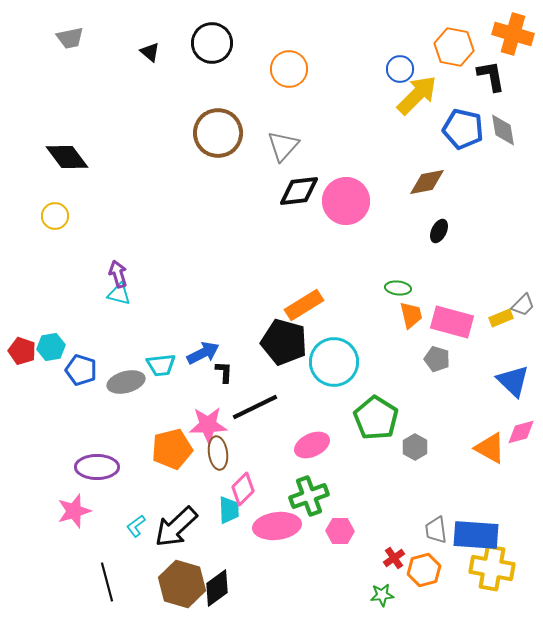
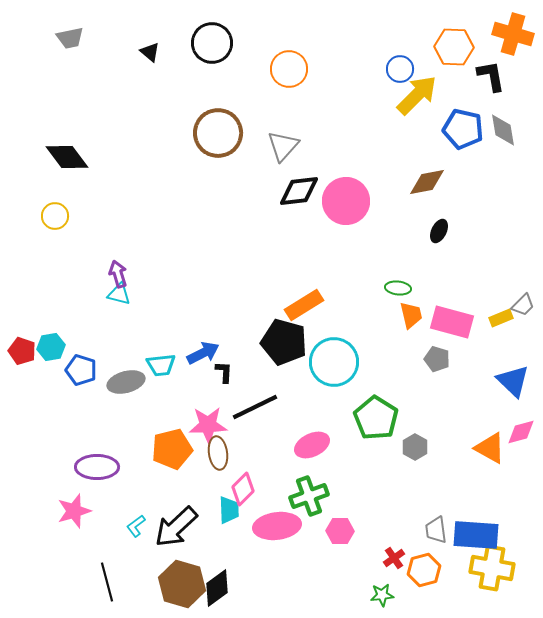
orange hexagon at (454, 47): rotated 9 degrees counterclockwise
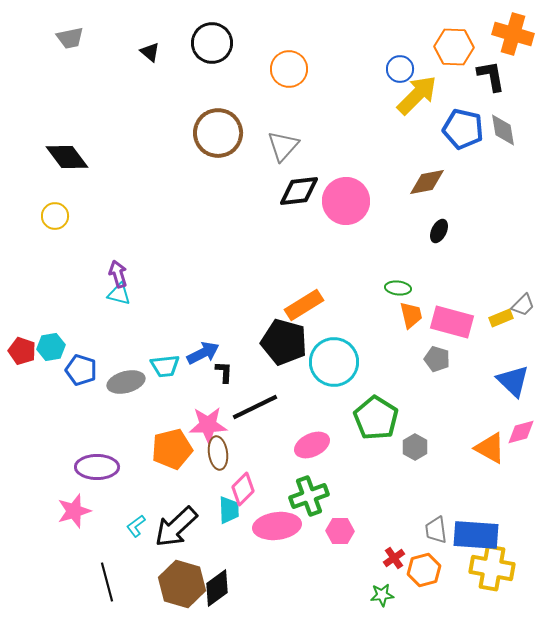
cyan trapezoid at (161, 365): moved 4 px right, 1 px down
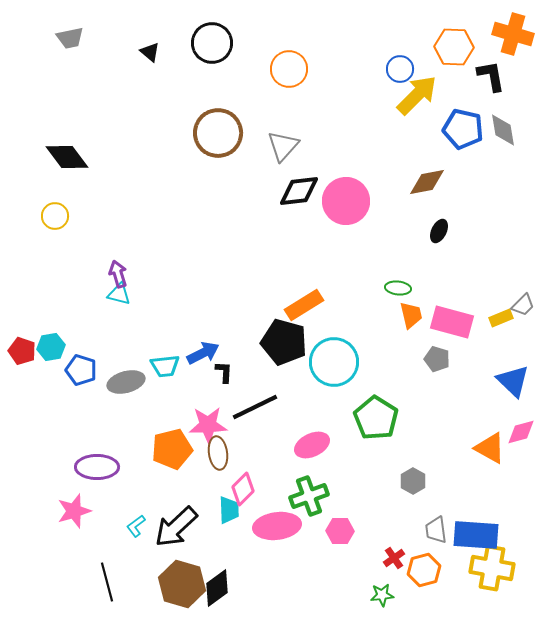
gray hexagon at (415, 447): moved 2 px left, 34 px down
